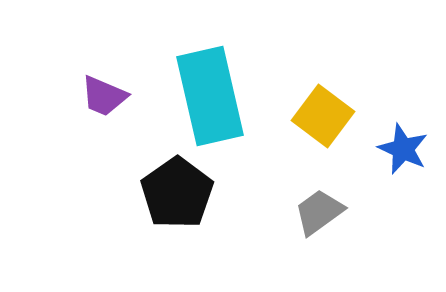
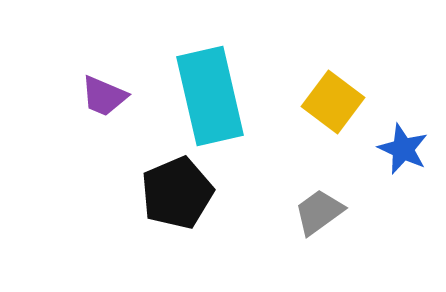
yellow square: moved 10 px right, 14 px up
black pentagon: rotated 12 degrees clockwise
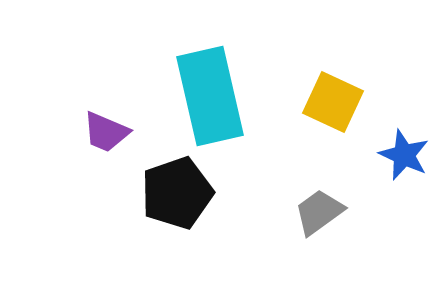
purple trapezoid: moved 2 px right, 36 px down
yellow square: rotated 12 degrees counterclockwise
blue star: moved 1 px right, 6 px down
black pentagon: rotated 4 degrees clockwise
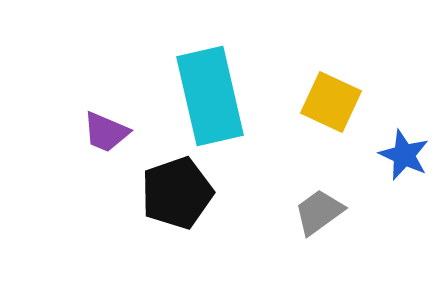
yellow square: moved 2 px left
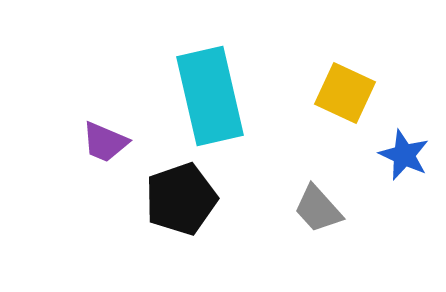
yellow square: moved 14 px right, 9 px up
purple trapezoid: moved 1 px left, 10 px down
black pentagon: moved 4 px right, 6 px down
gray trapezoid: moved 1 px left, 3 px up; rotated 96 degrees counterclockwise
